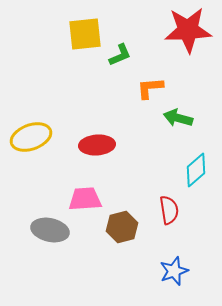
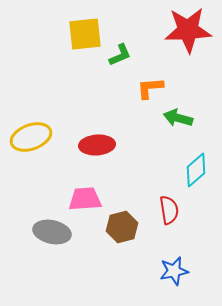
gray ellipse: moved 2 px right, 2 px down
blue star: rotated 8 degrees clockwise
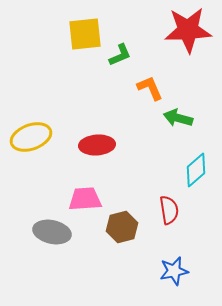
orange L-shape: rotated 72 degrees clockwise
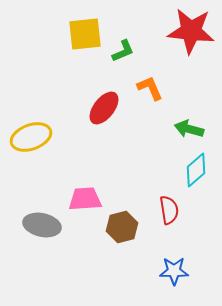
red star: moved 3 px right, 1 px down; rotated 9 degrees clockwise
green L-shape: moved 3 px right, 4 px up
green arrow: moved 11 px right, 11 px down
red ellipse: moved 7 px right, 37 px up; rotated 48 degrees counterclockwise
gray ellipse: moved 10 px left, 7 px up
blue star: rotated 12 degrees clockwise
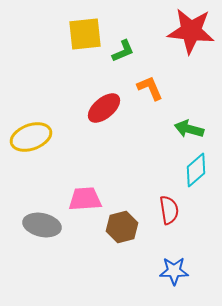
red ellipse: rotated 12 degrees clockwise
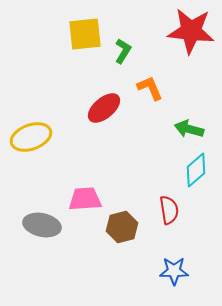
green L-shape: rotated 35 degrees counterclockwise
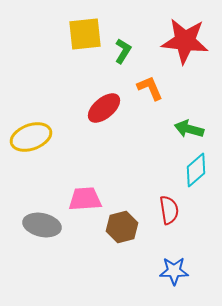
red star: moved 6 px left, 10 px down
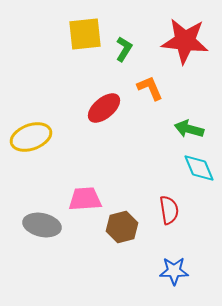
green L-shape: moved 1 px right, 2 px up
cyan diamond: moved 3 px right, 2 px up; rotated 72 degrees counterclockwise
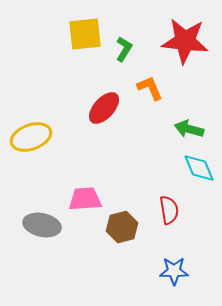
red ellipse: rotated 8 degrees counterclockwise
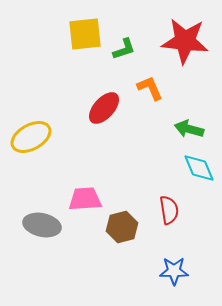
green L-shape: rotated 40 degrees clockwise
yellow ellipse: rotated 9 degrees counterclockwise
